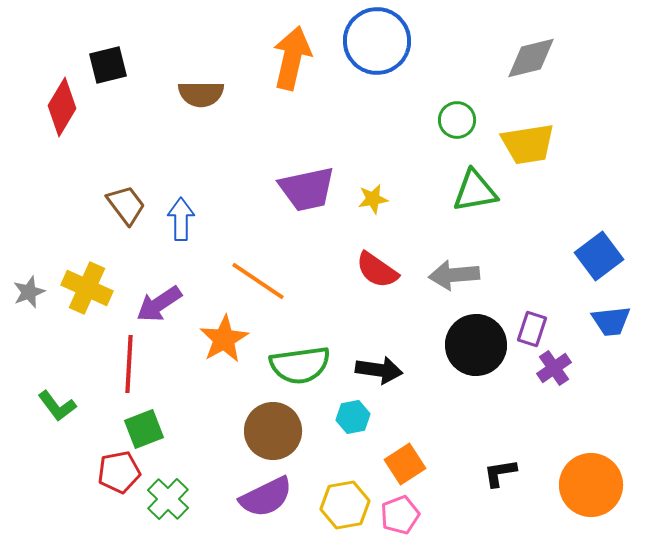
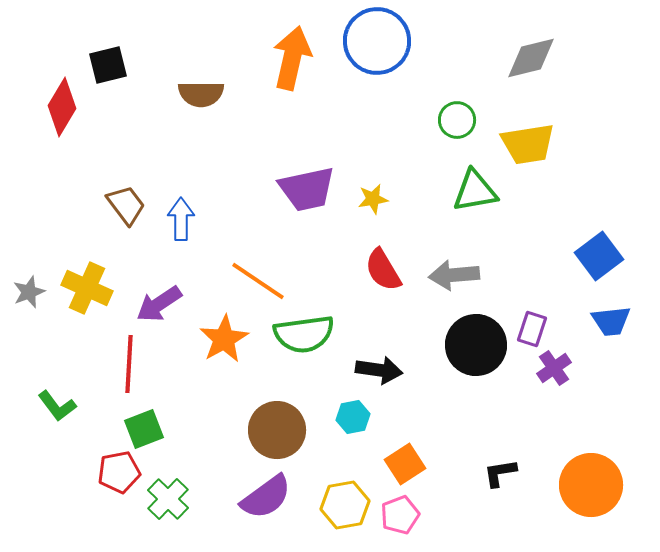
red semicircle: moved 6 px right; rotated 24 degrees clockwise
green semicircle: moved 4 px right, 31 px up
brown circle: moved 4 px right, 1 px up
purple semicircle: rotated 10 degrees counterclockwise
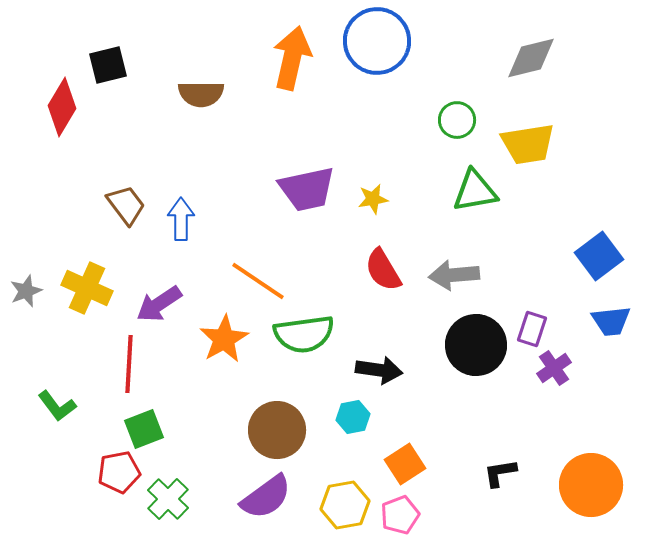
gray star: moved 3 px left, 1 px up
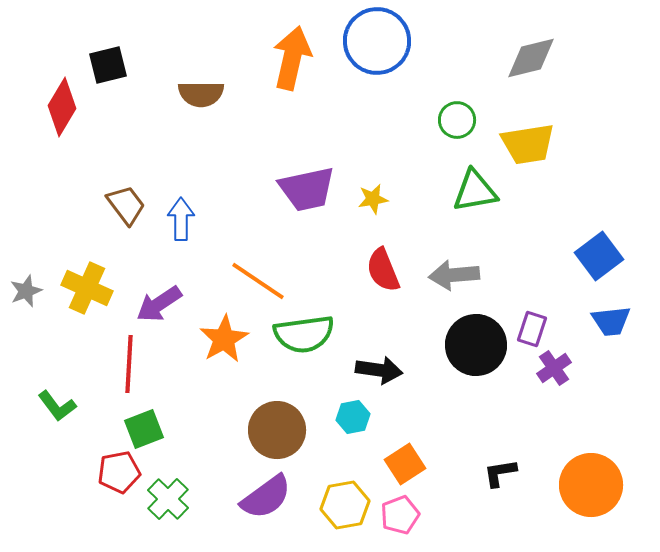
red semicircle: rotated 9 degrees clockwise
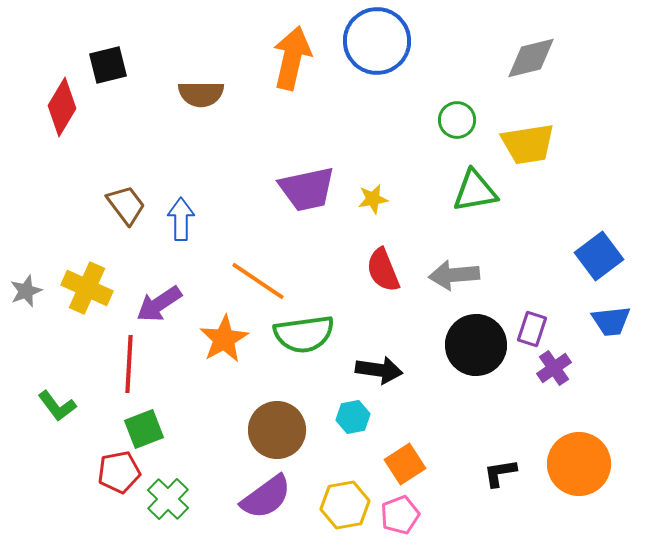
orange circle: moved 12 px left, 21 px up
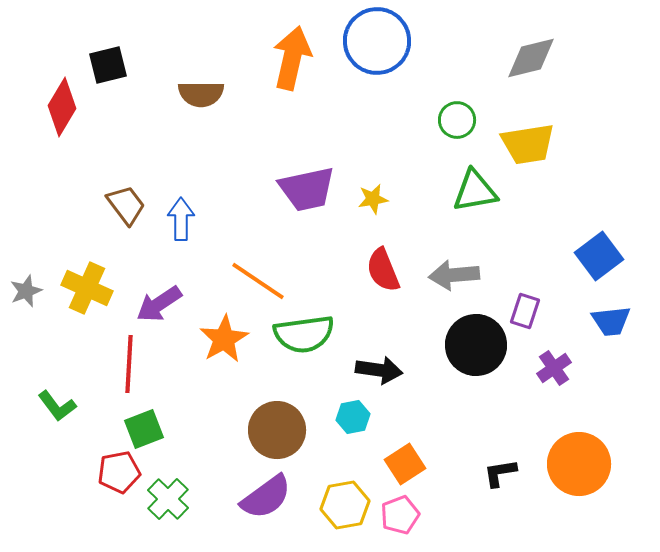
purple rectangle: moved 7 px left, 18 px up
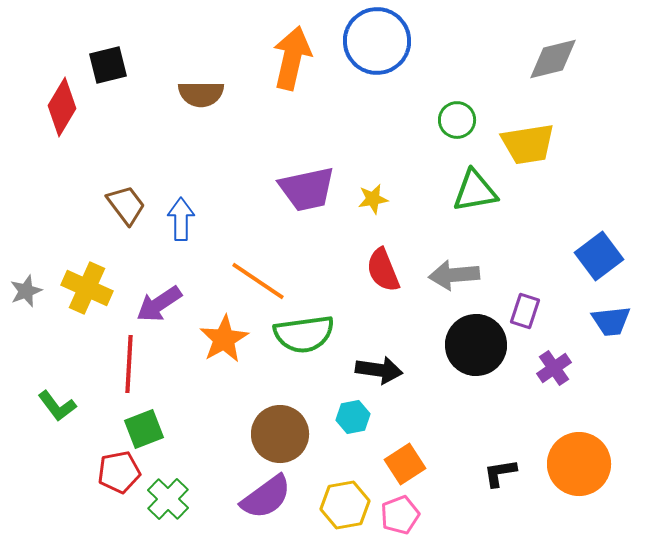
gray diamond: moved 22 px right, 1 px down
brown circle: moved 3 px right, 4 px down
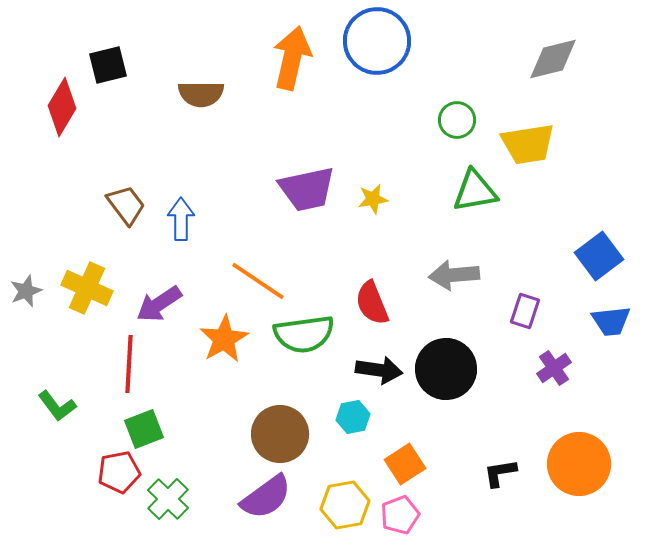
red semicircle: moved 11 px left, 33 px down
black circle: moved 30 px left, 24 px down
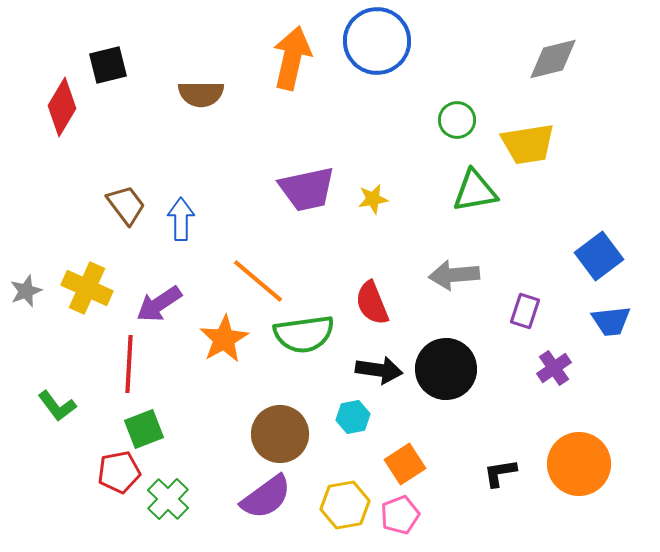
orange line: rotated 6 degrees clockwise
